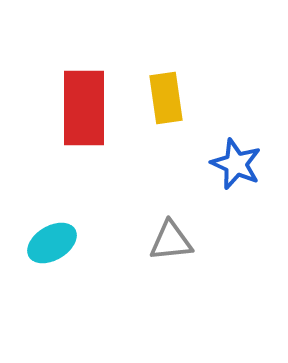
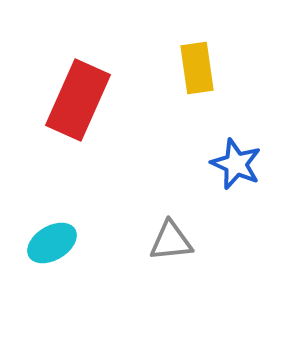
yellow rectangle: moved 31 px right, 30 px up
red rectangle: moved 6 px left, 8 px up; rotated 24 degrees clockwise
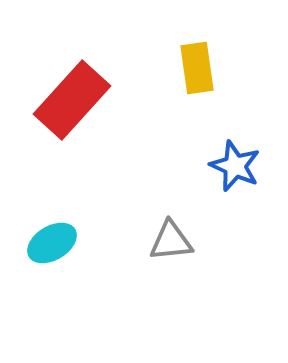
red rectangle: moved 6 px left; rotated 18 degrees clockwise
blue star: moved 1 px left, 2 px down
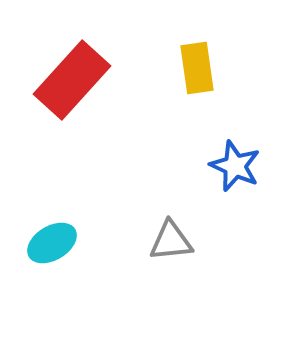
red rectangle: moved 20 px up
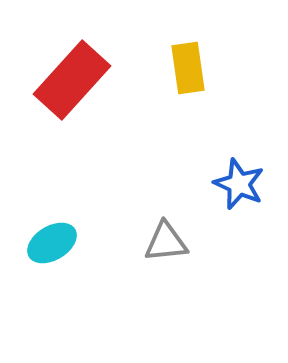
yellow rectangle: moved 9 px left
blue star: moved 4 px right, 18 px down
gray triangle: moved 5 px left, 1 px down
